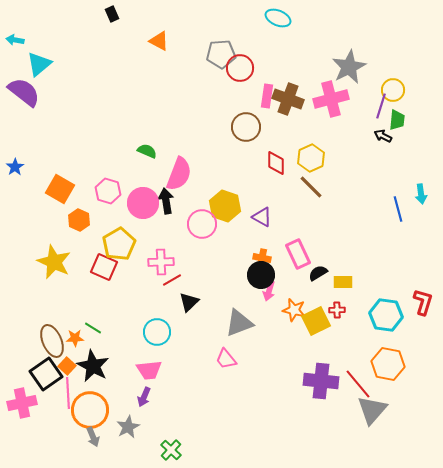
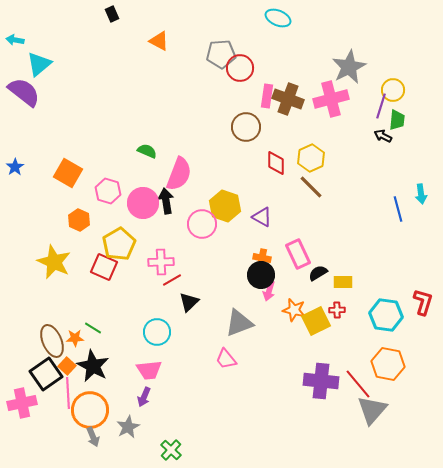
orange square at (60, 189): moved 8 px right, 16 px up
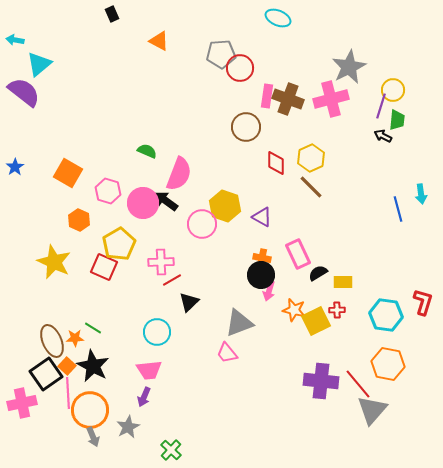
black arrow at (166, 201): rotated 45 degrees counterclockwise
pink trapezoid at (226, 359): moved 1 px right, 6 px up
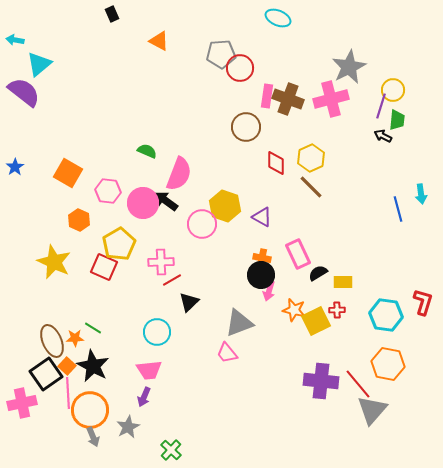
pink hexagon at (108, 191): rotated 10 degrees counterclockwise
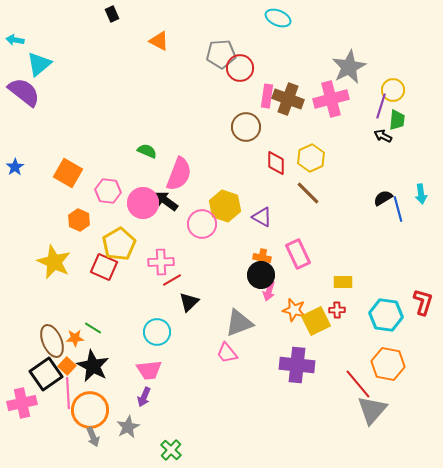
brown line at (311, 187): moved 3 px left, 6 px down
black semicircle at (318, 273): moved 65 px right, 75 px up
purple cross at (321, 381): moved 24 px left, 16 px up
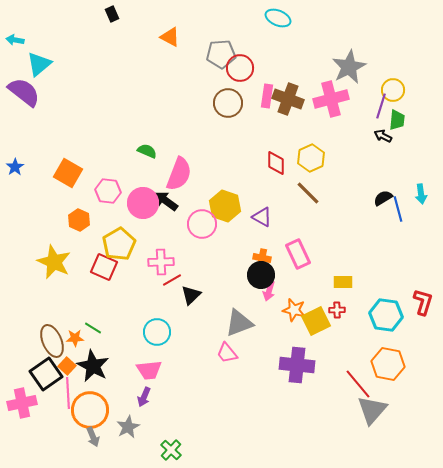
orange triangle at (159, 41): moved 11 px right, 4 px up
brown circle at (246, 127): moved 18 px left, 24 px up
black triangle at (189, 302): moved 2 px right, 7 px up
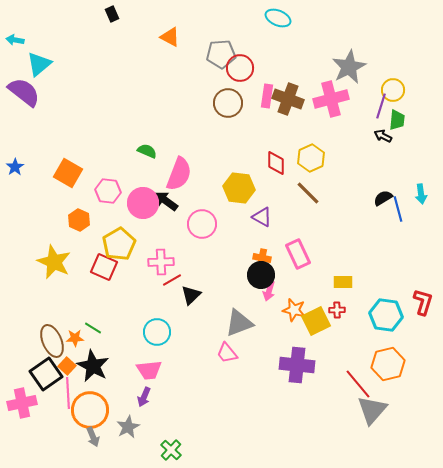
yellow hexagon at (225, 206): moved 14 px right, 18 px up; rotated 12 degrees counterclockwise
orange hexagon at (388, 364): rotated 24 degrees counterclockwise
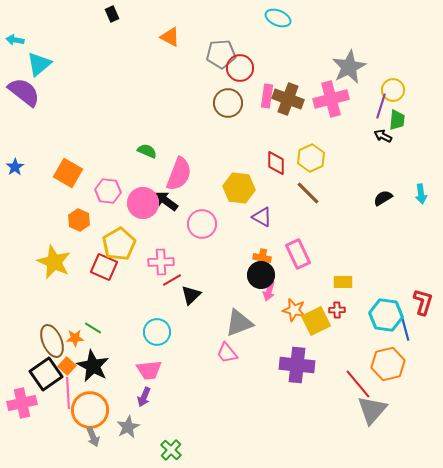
blue line at (398, 209): moved 7 px right, 119 px down
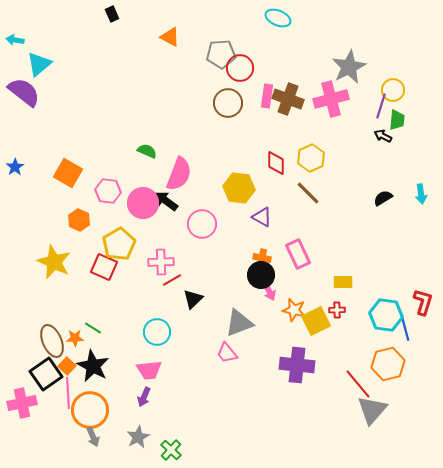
pink arrow at (269, 291): rotated 42 degrees counterclockwise
black triangle at (191, 295): moved 2 px right, 4 px down
gray star at (128, 427): moved 10 px right, 10 px down
